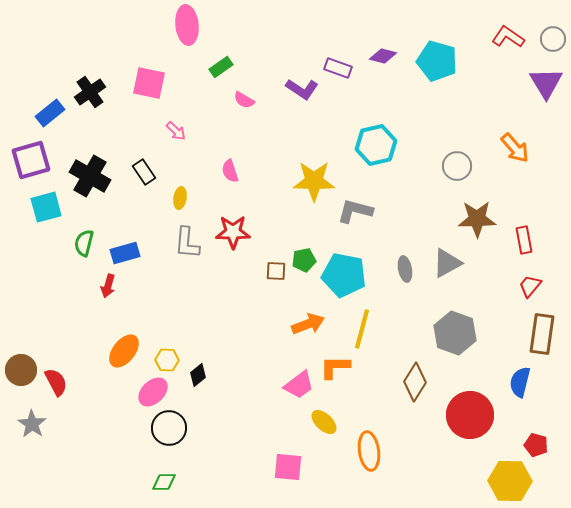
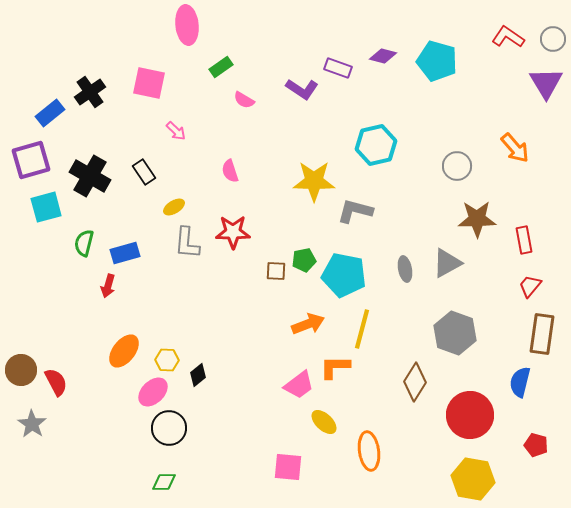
yellow ellipse at (180, 198): moved 6 px left, 9 px down; rotated 50 degrees clockwise
yellow hexagon at (510, 481): moved 37 px left, 2 px up; rotated 9 degrees clockwise
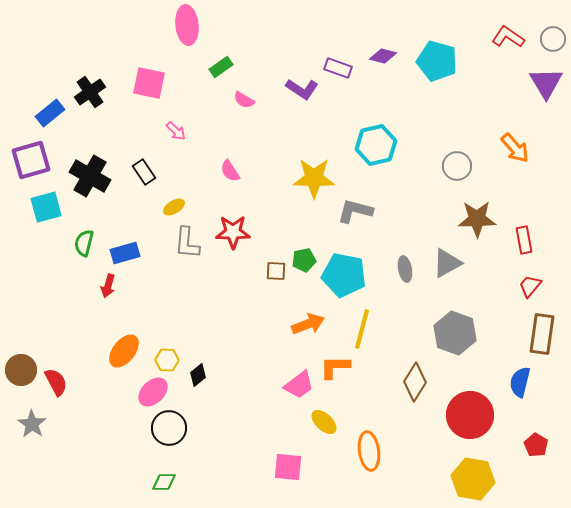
pink semicircle at (230, 171): rotated 15 degrees counterclockwise
yellow star at (314, 181): moved 3 px up
red pentagon at (536, 445): rotated 15 degrees clockwise
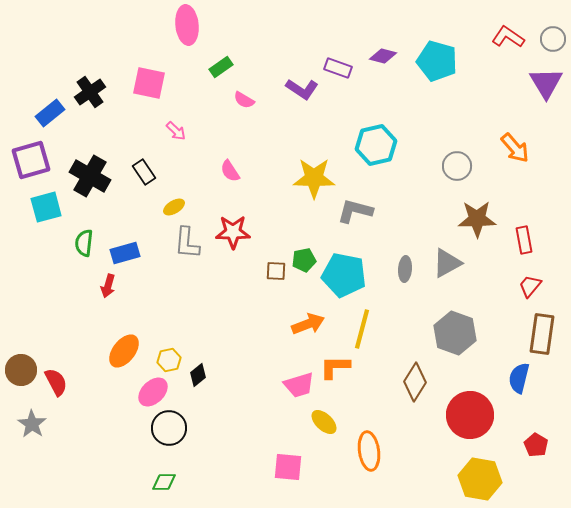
green semicircle at (84, 243): rotated 8 degrees counterclockwise
gray ellipse at (405, 269): rotated 15 degrees clockwise
yellow hexagon at (167, 360): moved 2 px right; rotated 15 degrees counterclockwise
blue semicircle at (520, 382): moved 1 px left, 4 px up
pink trapezoid at (299, 385): rotated 20 degrees clockwise
yellow hexagon at (473, 479): moved 7 px right
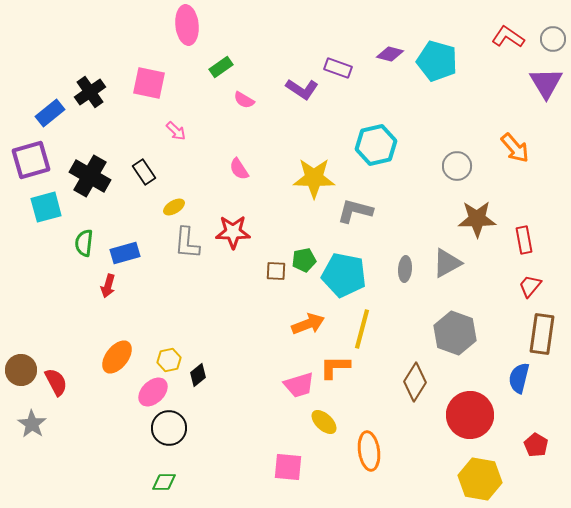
purple diamond at (383, 56): moved 7 px right, 2 px up
pink semicircle at (230, 171): moved 9 px right, 2 px up
orange ellipse at (124, 351): moved 7 px left, 6 px down
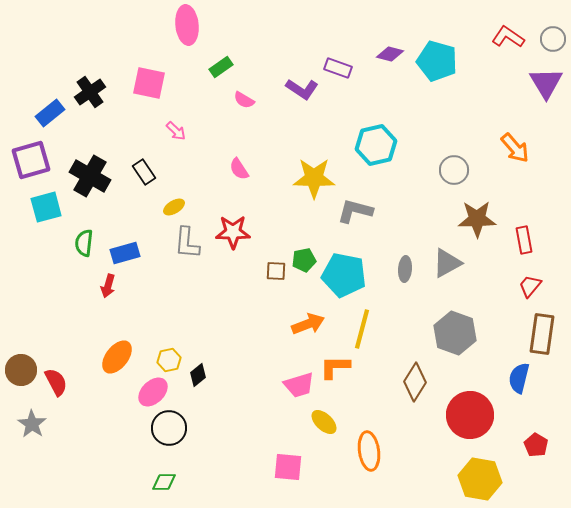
gray circle at (457, 166): moved 3 px left, 4 px down
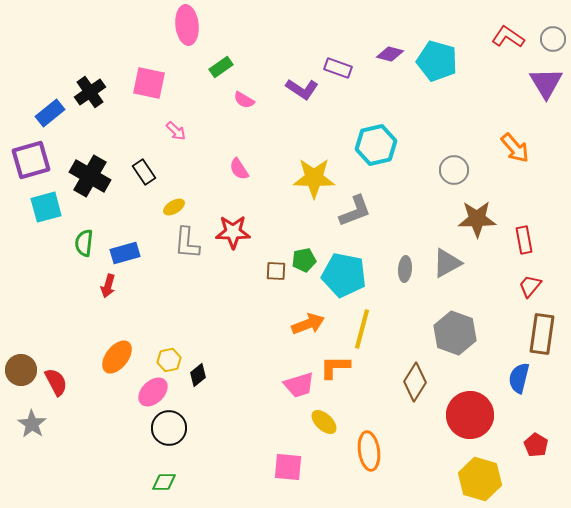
gray L-shape at (355, 211): rotated 144 degrees clockwise
yellow hexagon at (480, 479): rotated 6 degrees clockwise
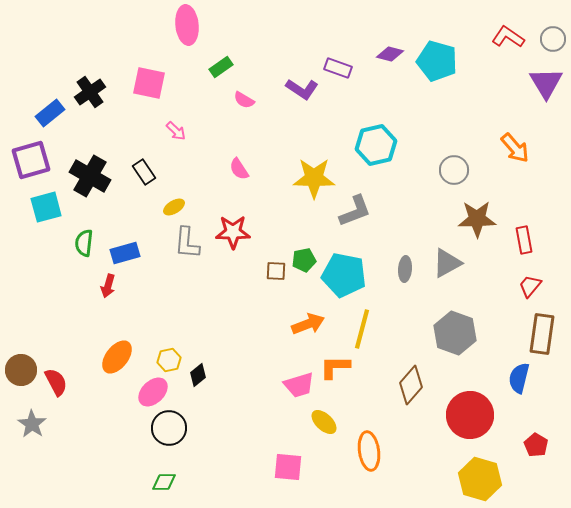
brown diamond at (415, 382): moved 4 px left, 3 px down; rotated 9 degrees clockwise
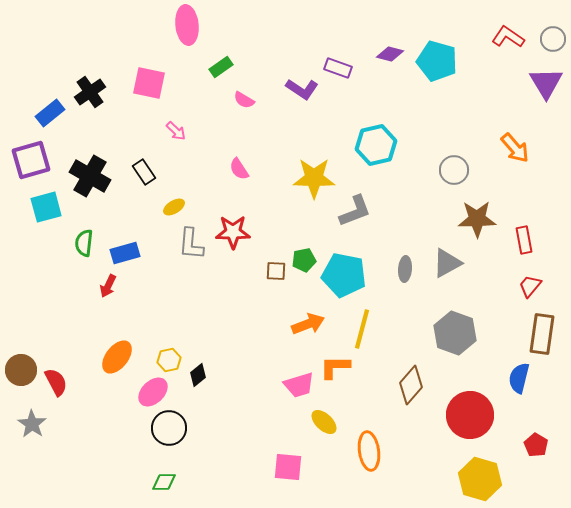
gray L-shape at (187, 243): moved 4 px right, 1 px down
red arrow at (108, 286): rotated 10 degrees clockwise
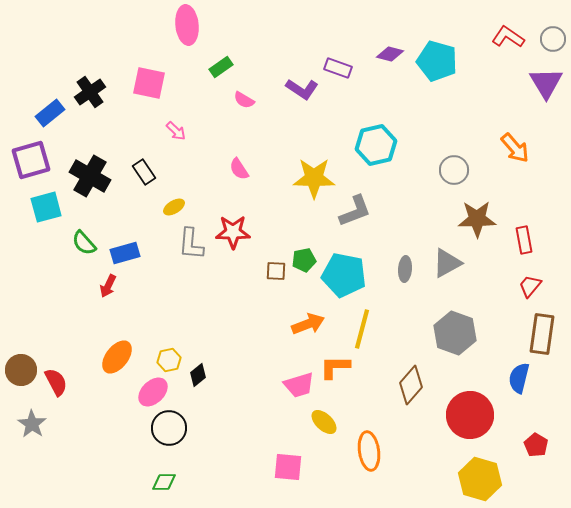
green semicircle at (84, 243): rotated 48 degrees counterclockwise
